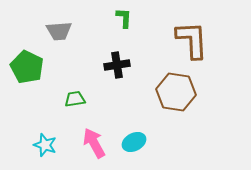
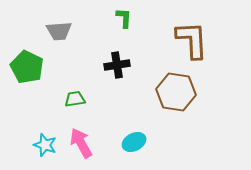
pink arrow: moved 13 px left
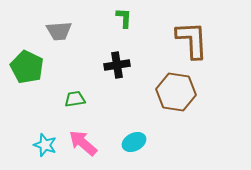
pink arrow: moved 2 px right; rotated 20 degrees counterclockwise
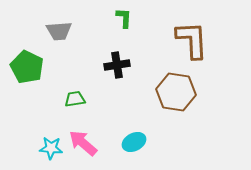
cyan star: moved 6 px right, 3 px down; rotated 15 degrees counterclockwise
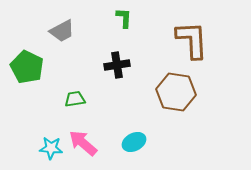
gray trapezoid: moved 3 px right; rotated 24 degrees counterclockwise
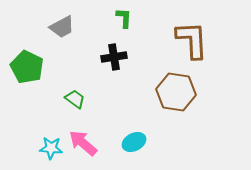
gray trapezoid: moved 4 px up
black cross: moved 3 px left, 8 px up
green trapezoid: rotated 45 degrees clockwise
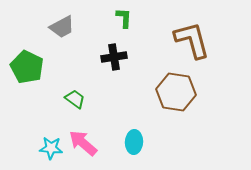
brown L-shape: rotated 12 degrees counterclockwise
cyan ellipse: rotated 60 degrees counterclockwise
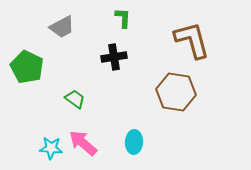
green L-shape: moved 1 px left
